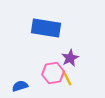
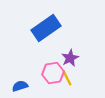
blue rectangle: rotated 44 degrees counterclockwise
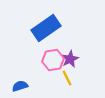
purple star: moved 1 px down
pink hexagon: moved 13 px up
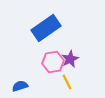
pink hexagon: moved 2 px down
yellow line: moved 4 px down
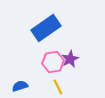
yellow line: moved 9 px left, 5 px down
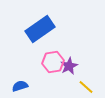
blue rectangle: moved 6 px left, 1 px down
purple star: moved 1 px left, 7 px down
yellow line: moved 28 px right; rotated 21 degrees counterclockwise
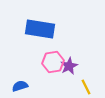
blue rectangle: rotated 44 degrees clockwise
yellow line: rotated 21 degrees clockwise
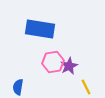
blue semicircle: moved 2 px left, 1 px down; rotated 63 degrees counterclockwise
